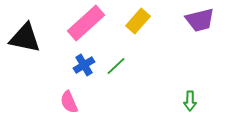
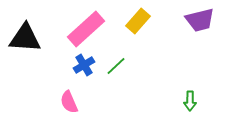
pink rectangle: moved 6 px down
black triangle: rotated 8 degrees counterclockwise
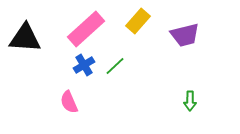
purple trapezoid: moved 15 px left, 15 px down
green line: moved 1 px left
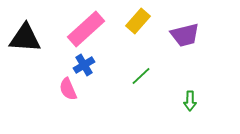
green line: moved 26 px right, 10 px down
pink semicircle: moved 1 px left, 13 px up
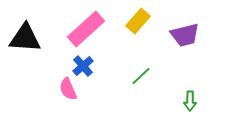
blue cross: moved 1 px left, 1 px down; rotated 10 degrees counterclockwise
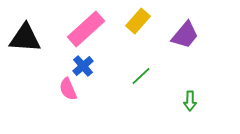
purple trapezoid: rotated 36 degrees counterclockwise
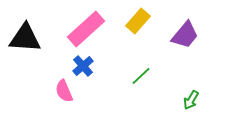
pink semicircle: moved 4 px left, 2 px down
green arrow: moved 1 px right, 1 px up; rotated 30 degrees clockwise
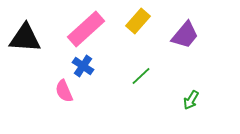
blue cross: rotated 15 degrees counterclockwise
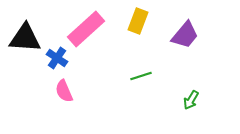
yellow rectangle: rotated 20 degrees counterclockwise
blue cross: moved 26 px left, 8 px up
green line: rotated 25 degrees clockwise
